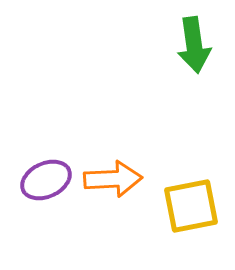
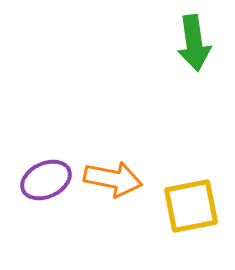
green arrow: moved 2 px up
orange arrow: rotated 14 degrees clockwise
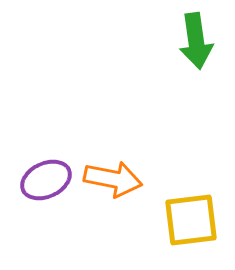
green arrow: moved 2 px right, 2 px up
yellow square: moved 14 px down; rotated 4 degrees clockwise
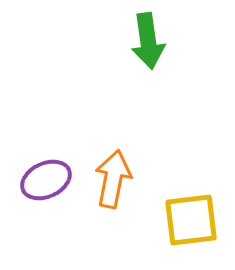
green arrow: moved 48 px left
orange arrow: rotated 90 degrees counterclockwise
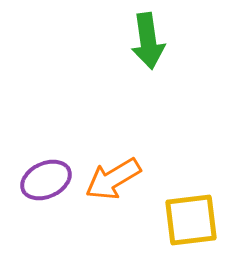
orange arrow: rotated 132 degrees counterclockwise
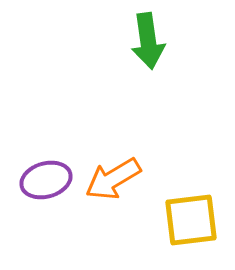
purple ellipse: rotated 9 degrees clockwise
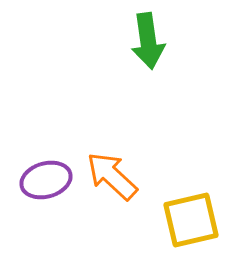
orange arrow: moved 1 px left, 3 px up; rotated 74 degrees clockwise
yellow square: rotated 6 degrees counterclockwise
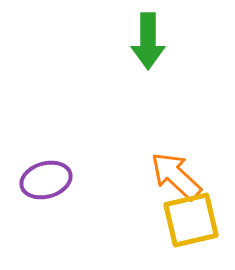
green arrow: rotated 8 degrees clockwise
orange arrow: moved 64 px right
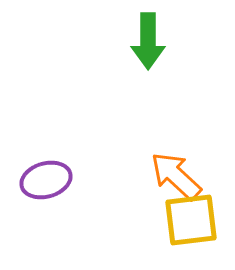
yellow square: rotated 6 degrees clockwise
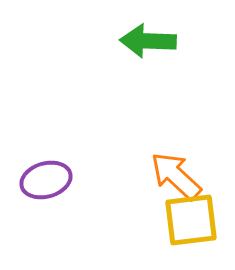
green arrow: rotated 92 degrees clockwise
